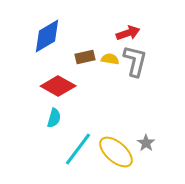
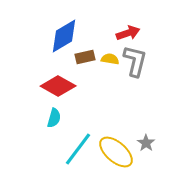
blue diamond: moved 17 px right
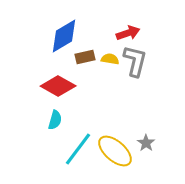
cyan semicircle: moved 1 px right, 2 px down
yellow ellipse: moved 1 px left, 1 px up
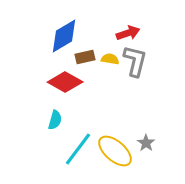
red diamond: moved 7 px right, 4 px up
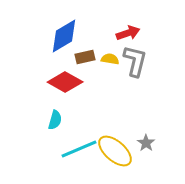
cyan line: moved 1 px right; rotated 30 degrees clockwise
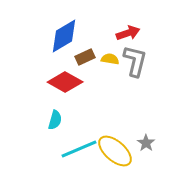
brown rectangle: rotated 12 degrees counterclockwise
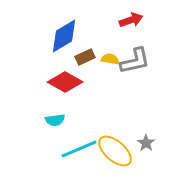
red arrow: moved 3 px right, 13 px up
gray L-shape: rotated 64 degrees clockwise
cyan semicircle: rotated 66 degrees clockwise
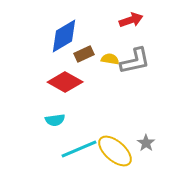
brown rectangle: moved 1 px left, 3 px up
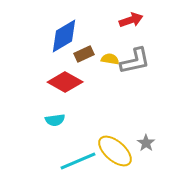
cyan line: moved 1 px left, 12 px down
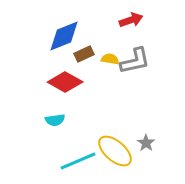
blue diamond: rotated 9 degrees clockwise
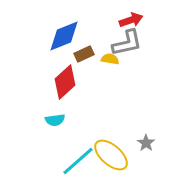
gray L-shape: moved 8 px left, 18 px up
red diamond: rotated 72 degrees counterclockwise
yellow ellipse: moved 4 px left, 4 px down
cyan line: rotated 18 degrees counterclockwise
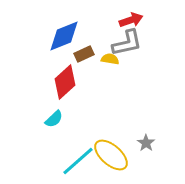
cyan semicircle: moved 1 px left, 1 px up; rotated 36 degrees counterclockwise
